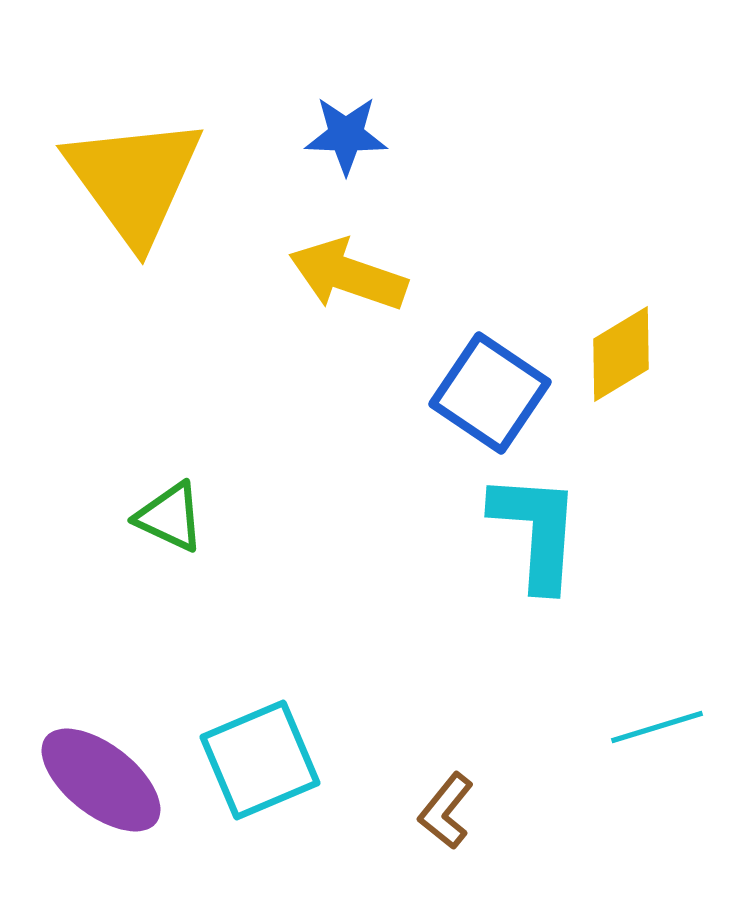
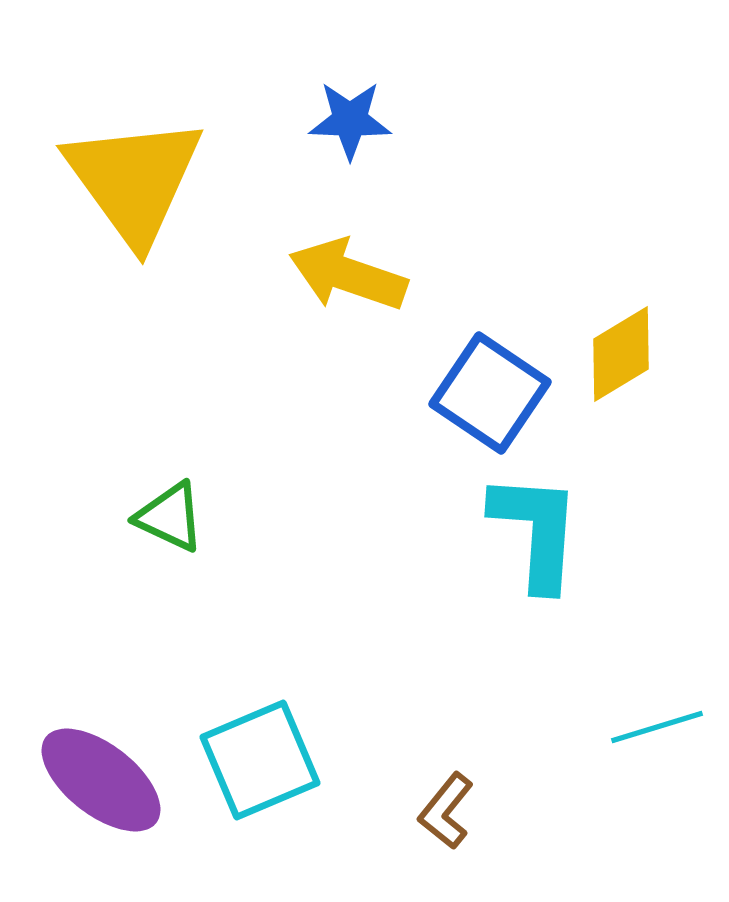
blue star: moved 4 px right, 15 px up
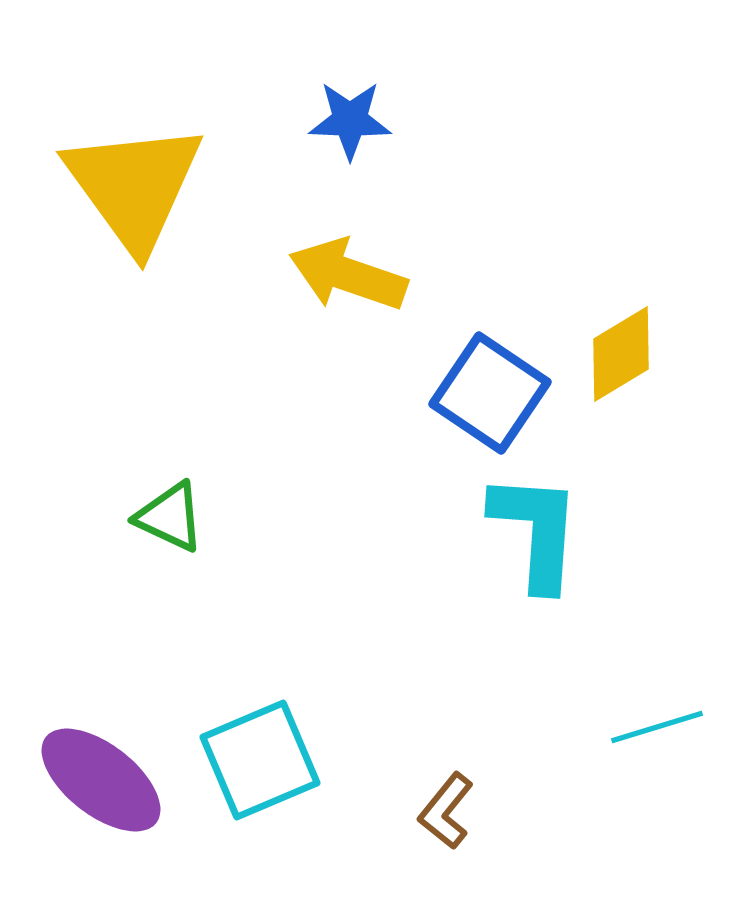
yellow triangle: moved 6 px down
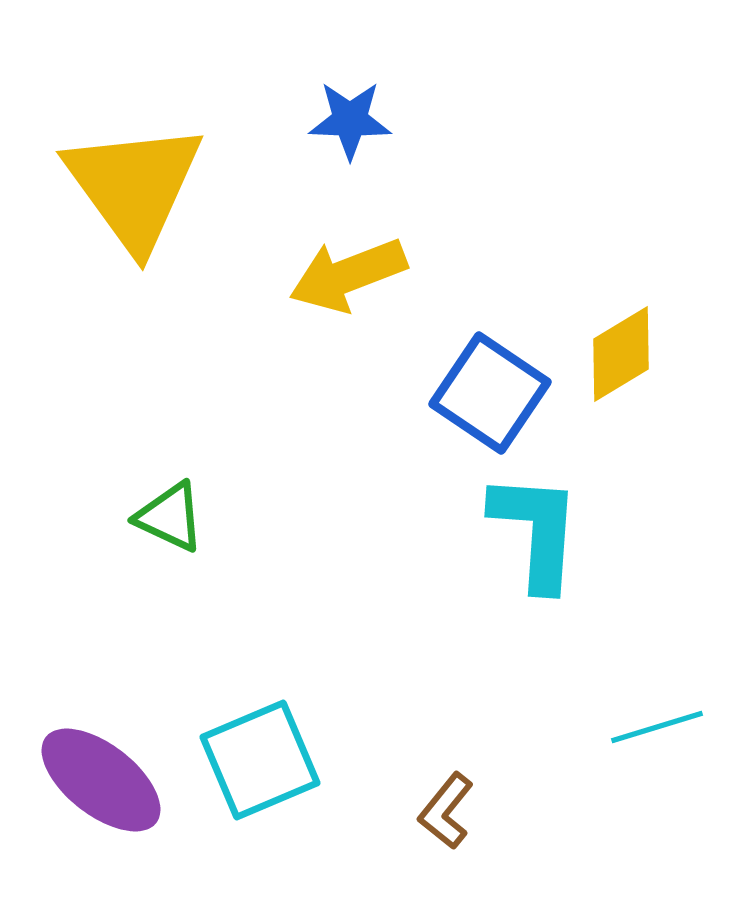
yellow arrow: rotated 40 degrees counterclockwise
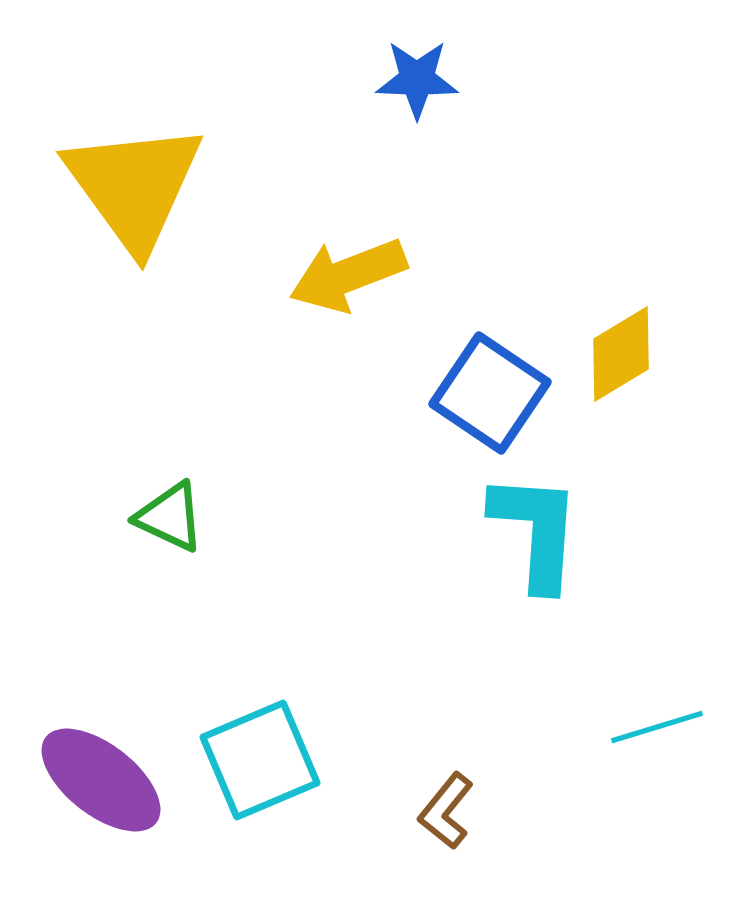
blue star: moved 67 px right, 41 px up
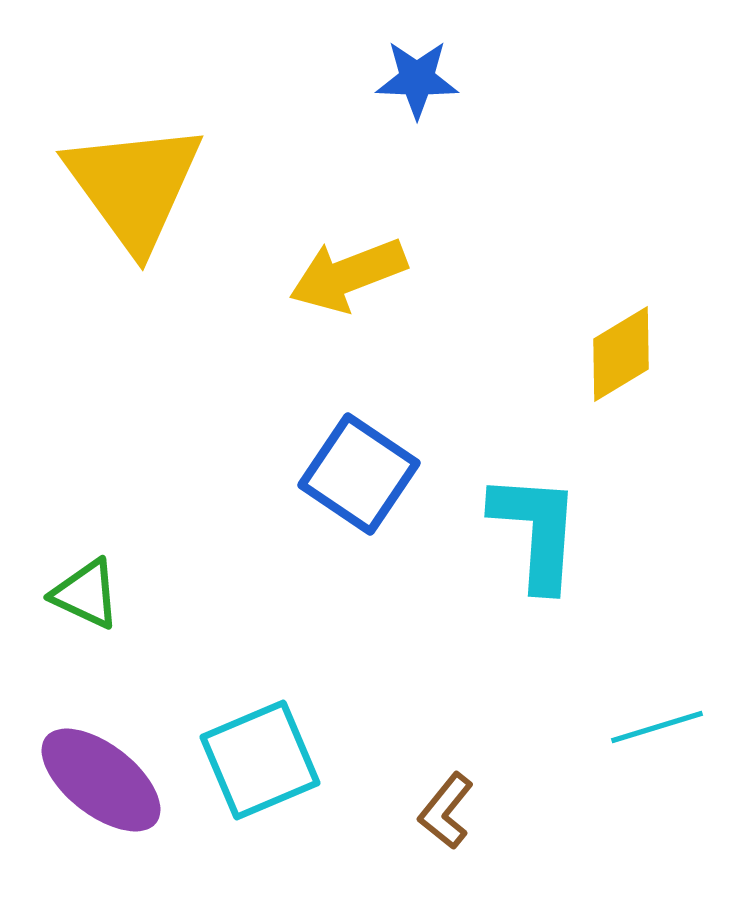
blue square: moved 131 px left, 81 px down
green triangle: moved 84 px left, 77 px down
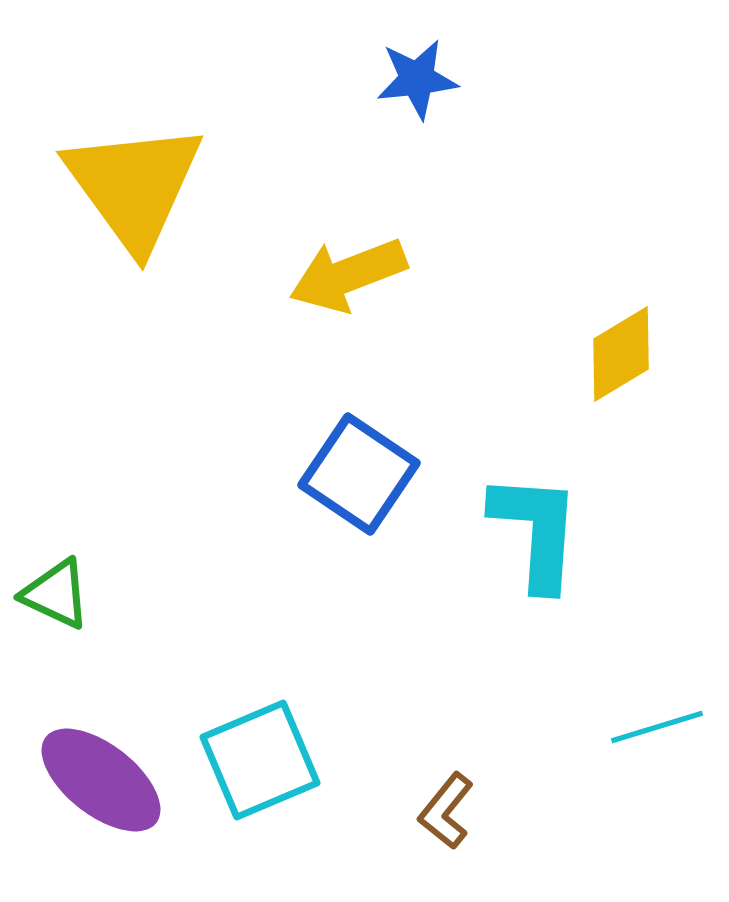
blue star: rotated 8 degrees counterclockwise
green triangle: moved 30 px left
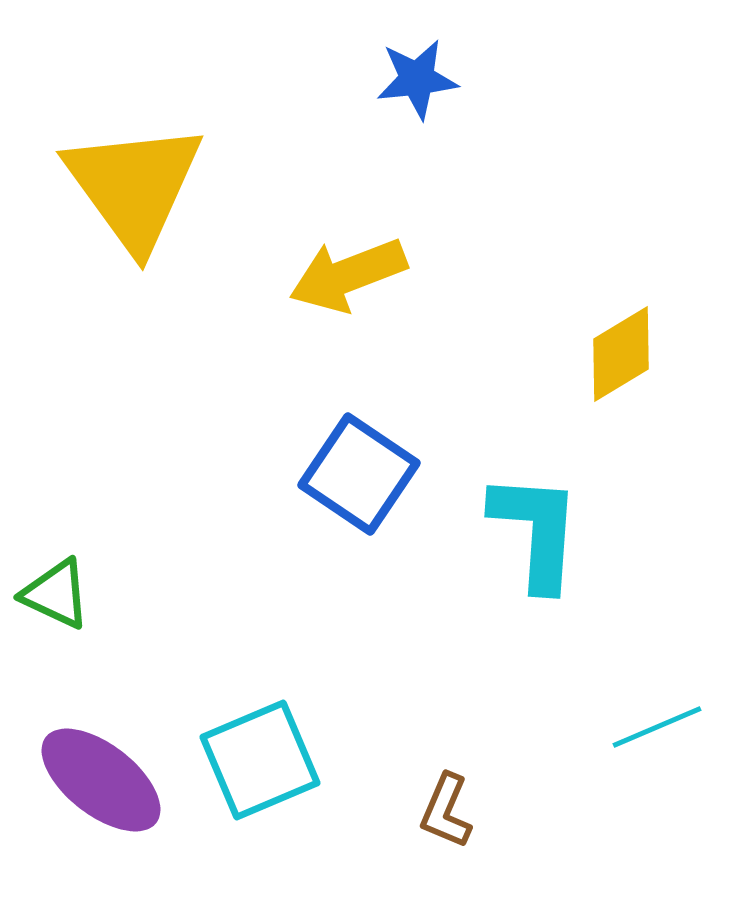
cyan line: rotated 6 degrees counterclockwise
brown L-shape: rotated 16 degrees counterclockwise
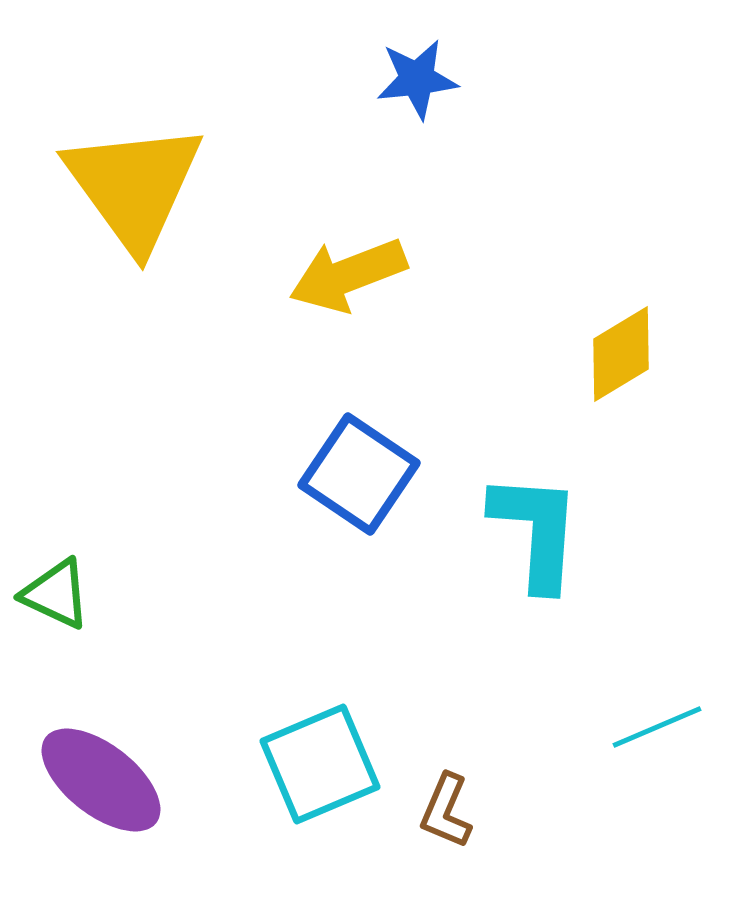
cyan square: moved 60 px right, 4 px down
